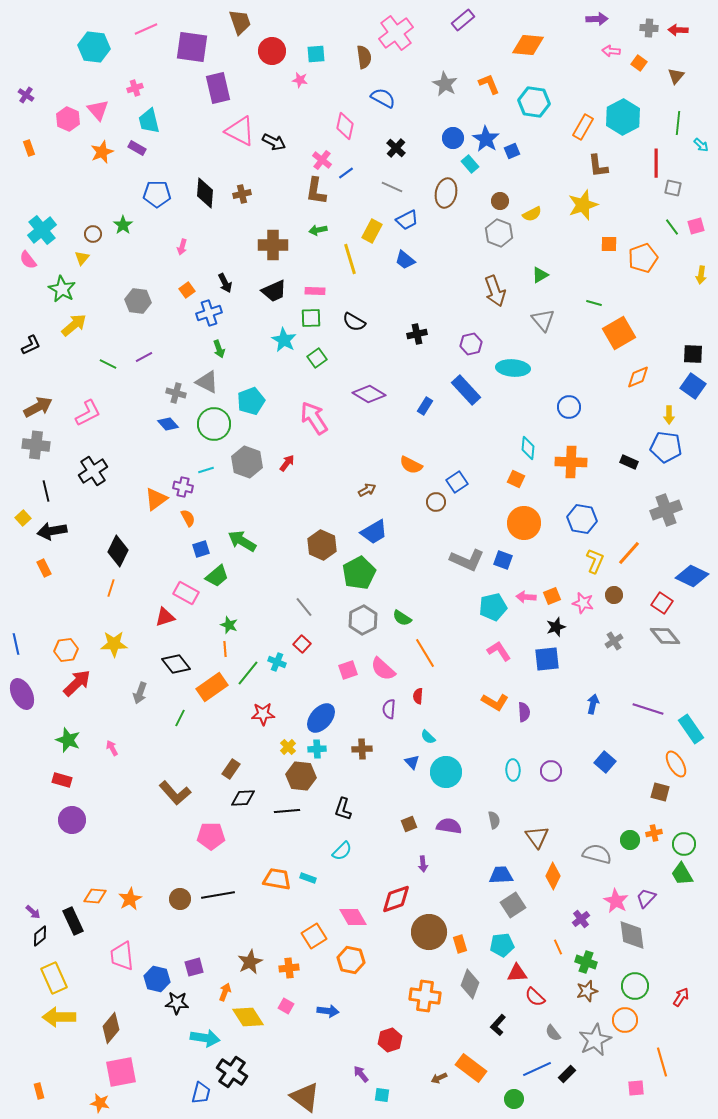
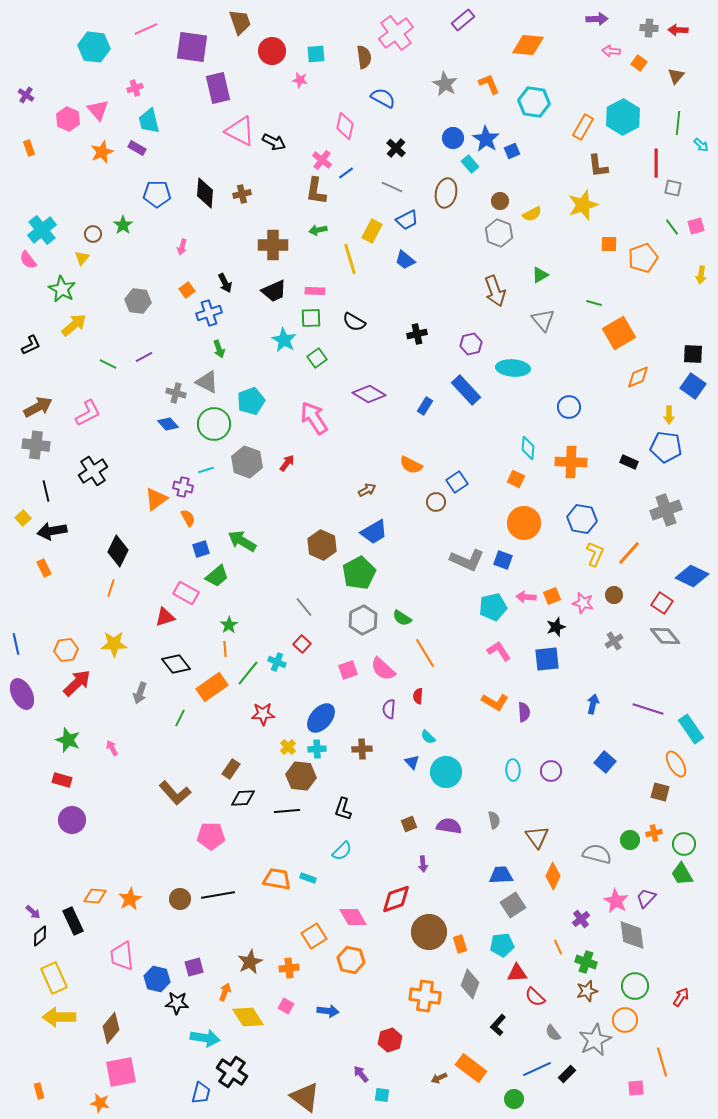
yellow L-shape at (595, 561): moved 7 px up
green star at (229, 625): rotated 18 degrees clockwise
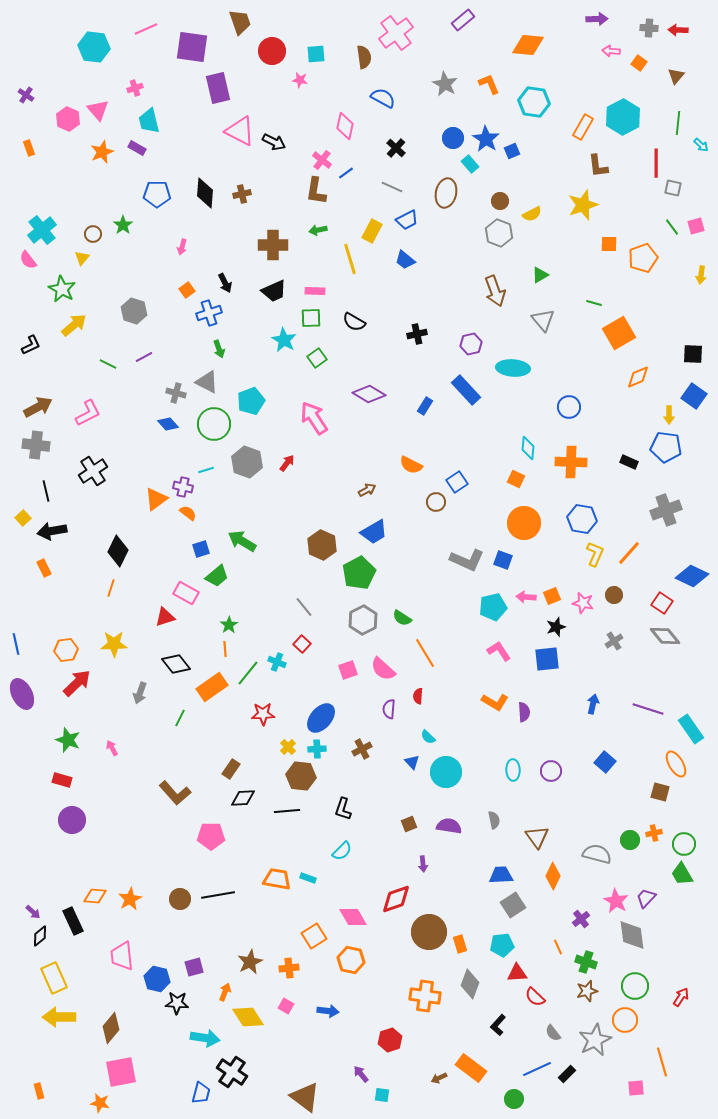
gray hexagon at (138, 301): moved 4 px left, 10 px down; rotated 10 degrees clockwise
blue square at (693, 386): moved 1 px right, 10 px down
orange semicircle at (188, 518): moved 5 px up; rotated 24 degrees counterclockwise
brown cross at (362, 749): rotated 24 degrees counterclockwise
